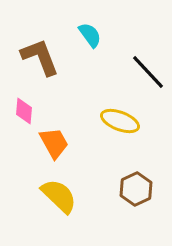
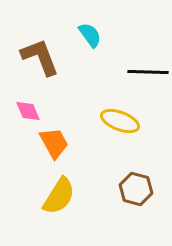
black line: rotated 45 degrees counterclockwise
pink diamond: moved 4 px right; rotated 28 degrees counterclockwise
brown hexagon: rotated 20 degrees counterclockwise
yellow semicircle: rotated 78 degrees clockwise
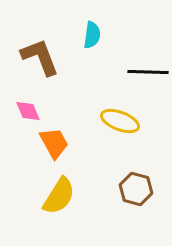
cyan semicircle: moved 2 px right; rotated 44 degrees clockwise
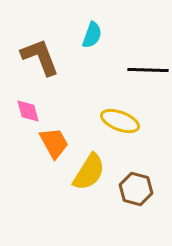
cyan semicircle: rotated 12 degrees clockwise
black line: moved 2 px up
pink diamond: rotated 8 degrees clockwise
yellow semicircle: moved 30 px right, 24 px up
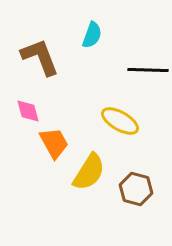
yellow ellipse: rotated 9 degrees clockwise
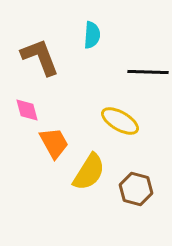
cyan semicircle: rotated 16 degrees counterclockwise
black line: moved 2 px down
pink diamond: moved 1 px left, 1 px up
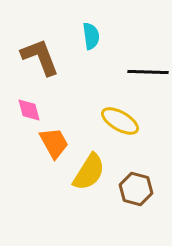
cyan semicircle: moved 1 px left, 1 px down; rotated 12 degrees counterclockwise
pink diamond: moved 2 px right
